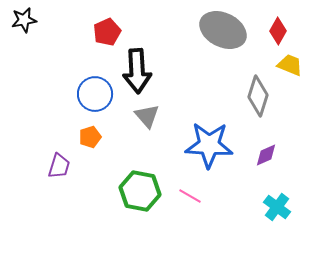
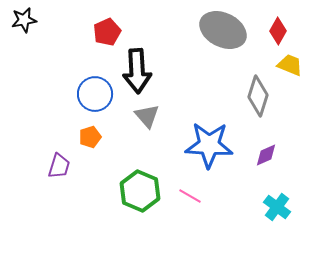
green hexagon: rotated 12 degrees clockwise
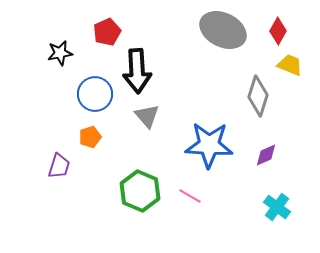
black star: moved 36 px right, 33 px down
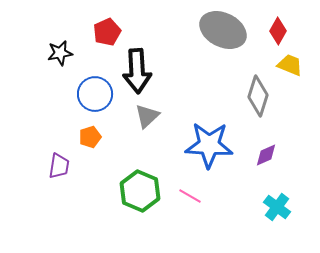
gray triangle: rotated 28 degrees clockwise
purple trapezoid: rotated 8 degrees counterclockwise
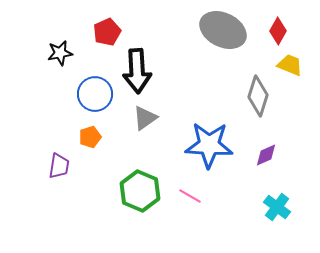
gray triangle: moved 2 px left, 2 px down; rotated 8 degrees clockwise
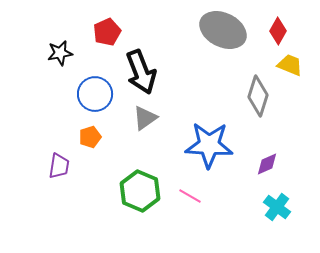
black arrow: moved 4 px right, 1 px down; rotated 18 degrees counterclockwise
purple diamond: moved 1 px right, 9 px down
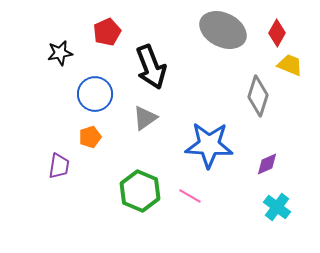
red diamond: moved 1 px left, 2 px down
black arrow: moved 10 px right, 5 px up
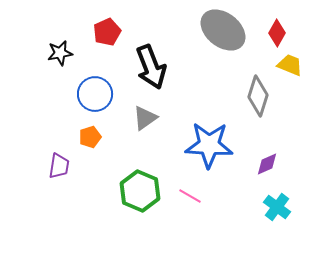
gray ellipse: rotated 12 degrees clockwise
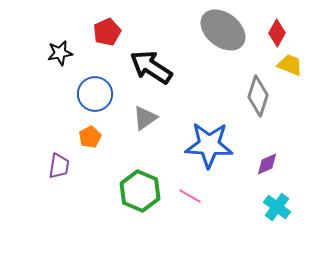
black arrow: rotated 144 degrees clockwise
orange pentagon: rotated 10 degrees counterclockwise
